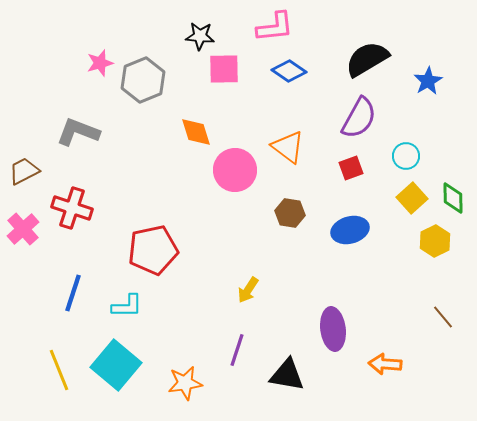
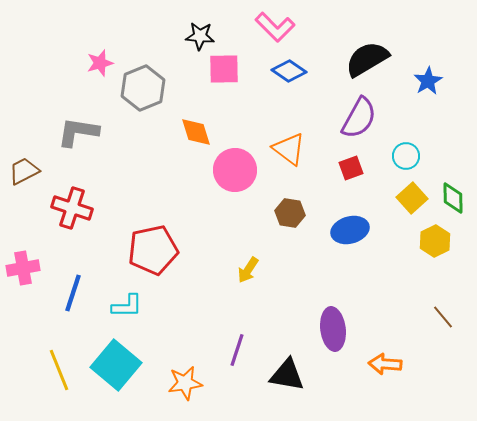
pink L-shape: rotated 51 degrees clockwise
gray hexagon: moved 8 px down
gray L-shape: rotated 12 degrees counterclockwise
orange triangle: moved 1 px right, 2 px down
pink cross: moved 39 px down; rotated 32 degrees clockwise
yellow arrow: moved 20 px up
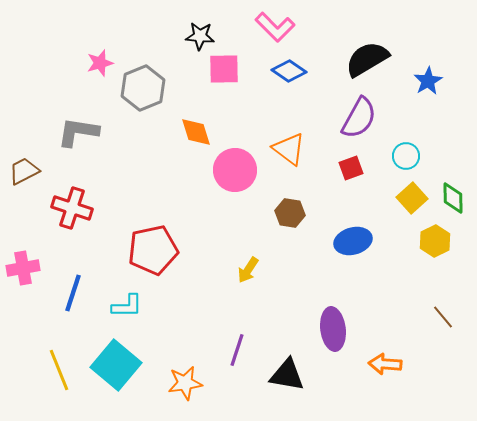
blue ellipse: moved 3 px right, 11 px down
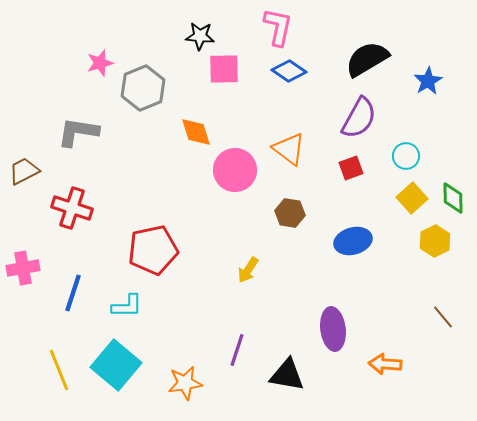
pink L-shape: moved 3 px right; rotated 123 degrees counterclockwise
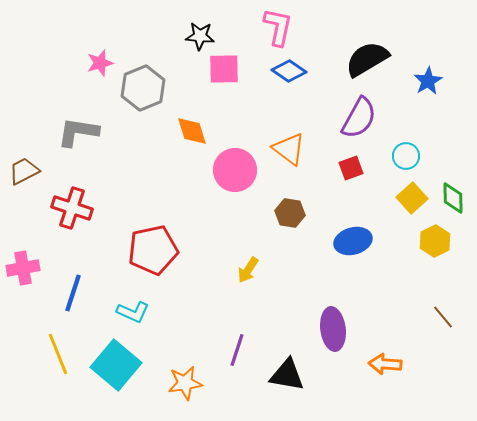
orange diamond: moved 4 px left, 1 px up
cyan L-shape: moved 6 px right, 6 px down; rotated 24 degrees clockwise
yellow line: moved 1 px left, 16 px up
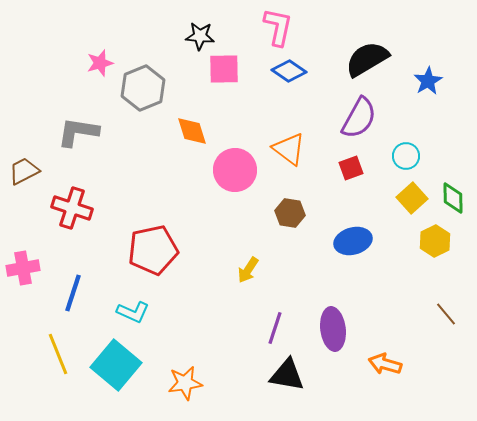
brown line: moved 3 px right, 3 px up
purple line: moved 38 px right, 22 px up
orange arrow: rotated 12 degrees clockwise
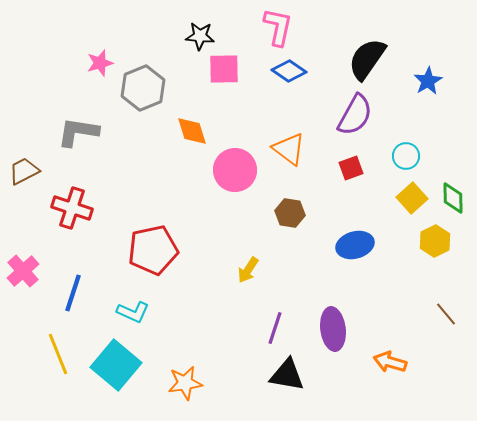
black semicircle: rotated 24 degrees counterclockwise
purple semicircle: moved 4 px left, 3 px up
blue ellipse: moved 2 px right, 4 px down
pink cross: moved 3 px down; rotated 32 degrees counterclockwise
orange arrow: moved 5 px right, 2 px up
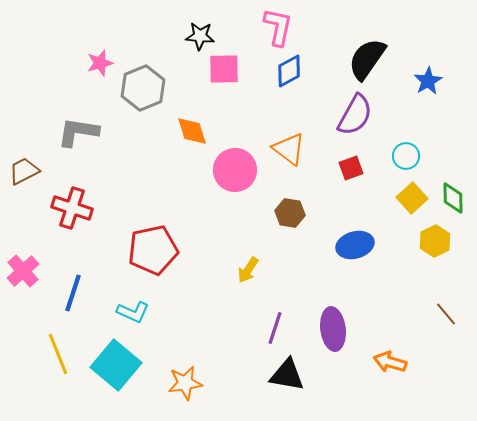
blue diamond: rotated 64 degrees counterclockwise
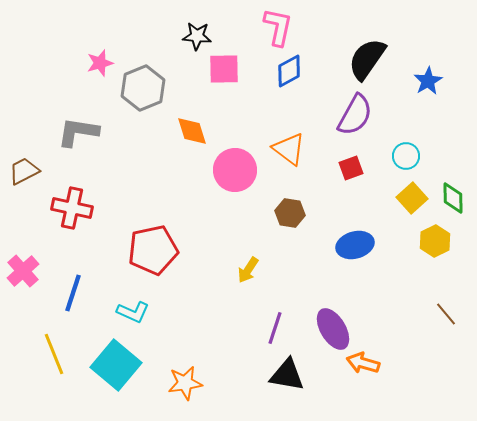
black star: moved 3 px left
red cross: rotated 6 degrees counterclockwise
purple ellipse: rotated 24 degrees counterclockwise
yellow line: moved 4 px left
orange arrow: moved 27 px left, 1 px down
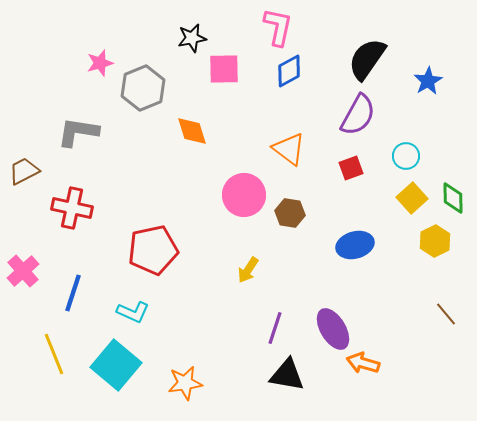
black star: moved 5 px left, 2 px down; rotated 16 degrees counterclockwise
purple semicircle: moved 3 px right
pink circle: moved 9 px right, 25 px down
